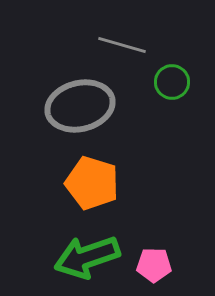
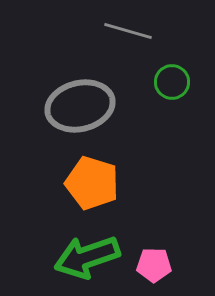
gray line: moved 6 px right, 14 px up
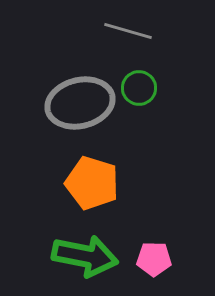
green circle: moved 33 px left, 6 px down
gray ellipse: moved 3 px up
green arrow: moved 2 px left, 1 px up; rotated 150 degrees counterclockwise
pink pentagon: moved 6 px up
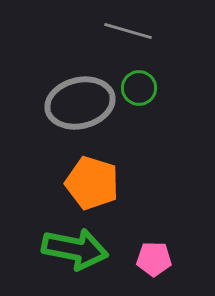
green arrow: moved 10 px left, 7 px up
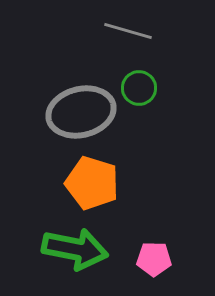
gray ellipse: moved 1 px right, 9 px down
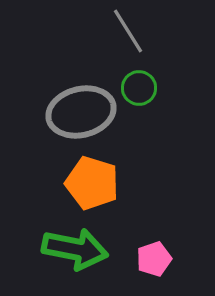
gray line: rotated 42 degrees clockwise
pink pentagon: rotated 20 degrees counterclockwise
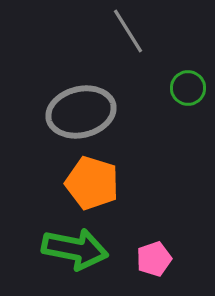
green circle: moved 49 px right
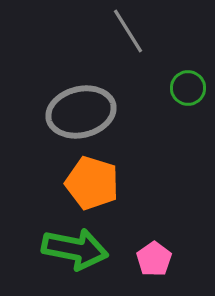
pink pentagon: rotated 16 degrees counterclockwise
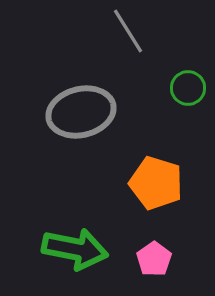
orange pentagon: moved 64 px right
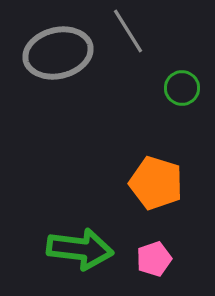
green circle: moved 6 px left
gray ellipse: moved 23 px left, 59 px up
green arrow: moved 5 px right; rotated 4 degrees counterclockwise
pink pentagon: rotated 16 degrees clockwise
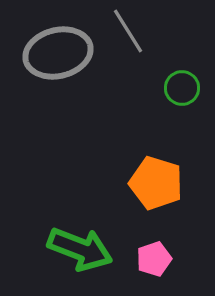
green arrow: rotated 14 degrees clockwise
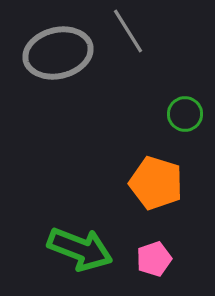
green circle: moved 3 px right, 26 px down
